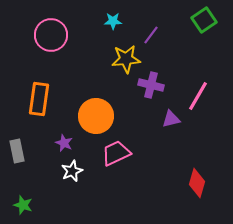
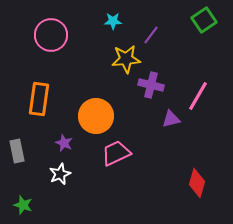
white star: moved 12 px left, 3 px down
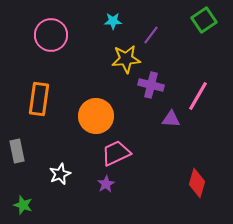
purple triangle: rotated 18 degrees clockwise
purple star: moved 42 px right, 41 px down; rotated 18 degrees clockwise
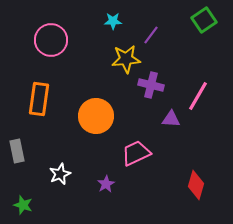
pink circle: moved 5 px down
pink trapezoid: moved 20 px right
red diamond: moved 1 px left, 2 px down
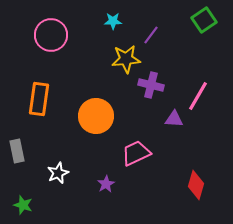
pink circle: moved 5 px up
purple triangle: moved 3 px right
white star: moved 2 px left, 1 px up
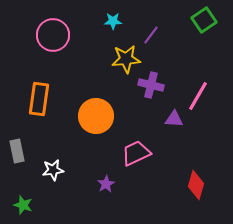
pink circle: moved 2 px right
white star: moved 5 px left, 3 px up; rotated 15 degrees clockwise
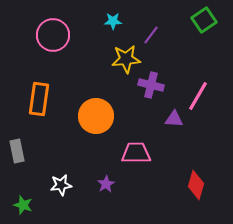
pink trapezoid: rotated 24 degrees clockwise
white star: moved 8 px right, 15 px down
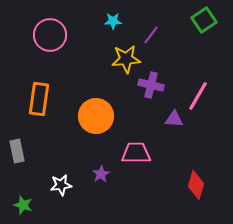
pink circle: moved 3 px left
purple star: moved 5 px left, 10 px up
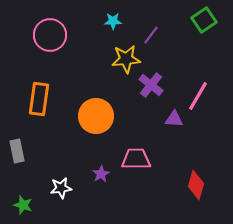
purple cross: rotated 25 degrees clockwise
pink trapezoid: moved 6 px down
white star: moved 3 px down
